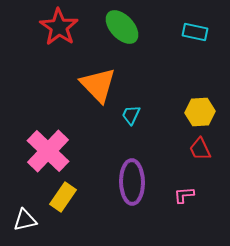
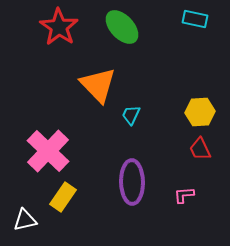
cyan rectangle: moved 13 px up
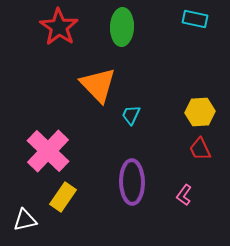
green ellipse: rotated 45 degrees clockwise
pink L-shape: rotated 50 degrees counterclockwise
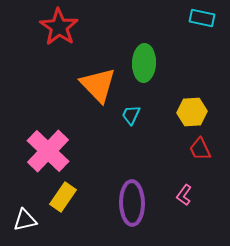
cyan rectangle: moved 7 px right, 1 px up
green ellipse: moved 22 px right, 36 px down
yellow hexagon: moved 8 px left
purple ellipse: moved 21 px down
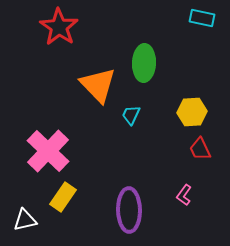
purple ellipse: moved 3 px left, 7 px down
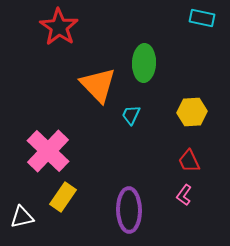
red trapezoid: moved 11 px left, 12 px down
white triangle: moved 3 px left, 3 px up
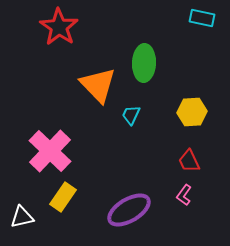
pink cross: moved 2 px right
purple ellipse: rotated 60 degrees clockwise
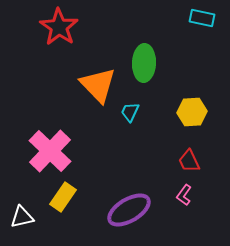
cyan trapezoid: moved 1 px left, 3 px up
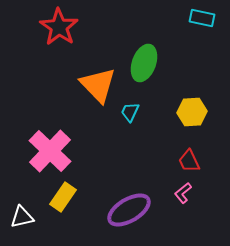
green ellipse: rotated 18 degrees clockwise
pink L-shape: moved 1 px left, 2 px up; rotated 15 degrees clockwise
